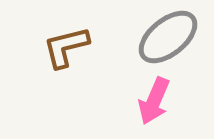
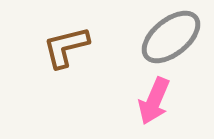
gray ellipse: moved 3 px right
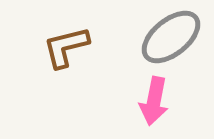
pink arrow: rotated 12 degrees counterclockwise
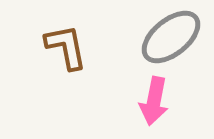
brown L-shape: rotated 93 degrees clockwise
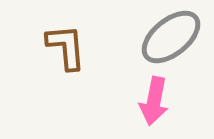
brown L-shape: rotated 6 degrees clockwise
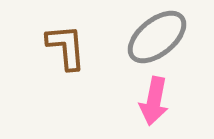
gray ellipse: moved 14 px left
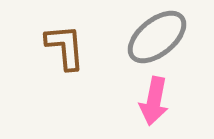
brown L-shape: moved 1 px left
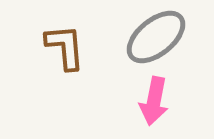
gray ellipse: moved 1 px left
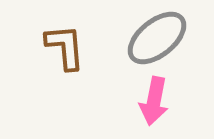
gray ellipse: moved 1 px right, 1 px down
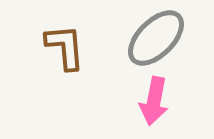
gray ellipse: moved 1 px left; rotated 6 degrees counterclockwise
